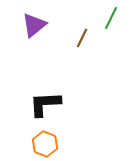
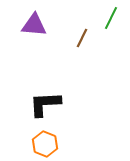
purple triangle: rotated 44 degrees clockwise
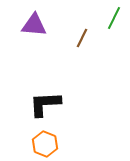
green line: moved 3 px right
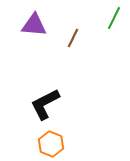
brown line: moved 9 px left
black L-shape: rotated 24 degrees counterclockwise
orange hexagon: moved 6 px right
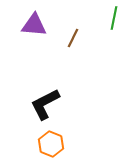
green line: rotated 15 degrees counterclockwise
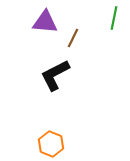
purple triangle: moved 11 px right, 3 px up
black L-shape: moved 10 px right, 29 px up
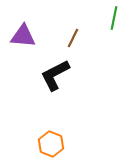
purple triangle: moved 22 px left, 14 px down
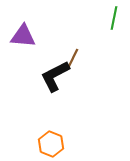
brown line: moved 20 px down
black L-shape: moved 1 px down
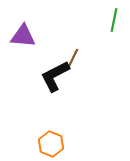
green line: moved 2 px down
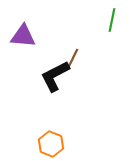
green line: moved 2 px left
